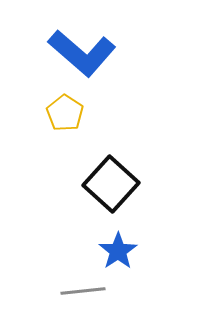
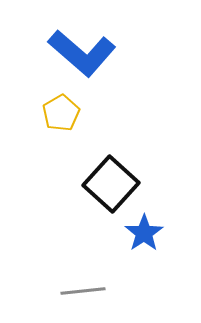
yellow pentagon: moved 4 px left; rotated 9 degrees clockwise
blue star: moved 26 px right, 18 px up
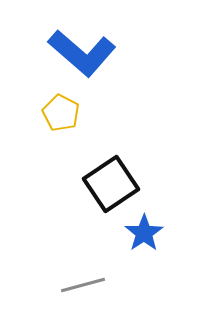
yellow pentagon: rotated 15 degrees counterclockwise
black square: rotated 14 degrees clockwise
gray line: moved 6 px up; rotated 9 degrees counterclockwise
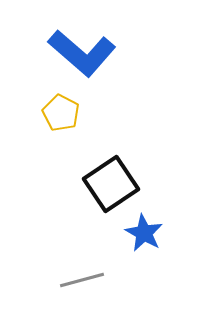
blue star: rotated 9 degrees counterclockwise
gray line: moved 1 px left, 5 px up
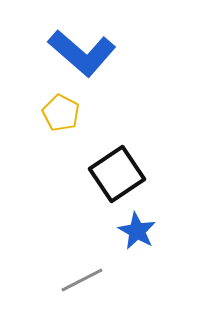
black square: moved 6 px right, 10 px up
blue star: moved 7 px left, 2 px up
gray line: rotated 12 degrees counterclockwise
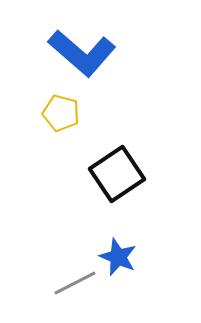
yellow pentagon: rotated 12 degrees counterclockwise
blue star: moved 19 px left, 26 px down; rotated 6 degrees counterclockwise
gray line: moved 7 px left, 3 px down
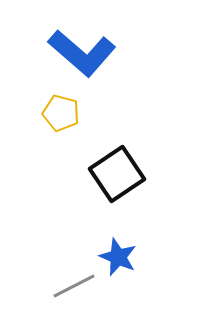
gray line: moved 1 px left, 3 px down
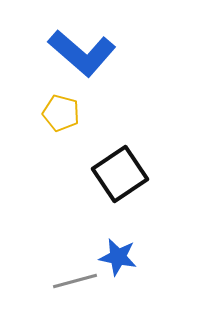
black square: moved 3 px right
blue star: rotated 12 degrees counterclockwise
gray line: moved 1 px right, 5 px up; rotated 12 degrees clockwise
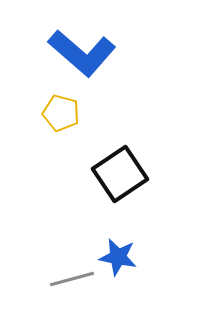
gray line: moved 3 px left, 2 px up
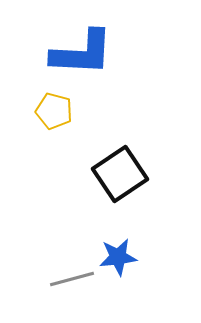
blue L-shape: rotated 38 degrees counterclockwise
yellow pentagon: moved 7 px left, 2 px up
blue star: rotated 18 degrees counterclockwise
